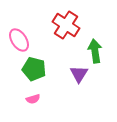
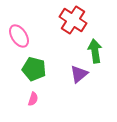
red cross: moved 7 px right, 5 px up
pink ellipse: moved 4 px up
purple triangle: rotated 18 degrees clockwise
pink semicircle: rotated 56 degrees counterclockwise
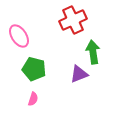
red cross: rotated 32 degrees clockwise
green arrow: moved 2 px left, 1 px down
purple triangle: rotated 18 degrees clockwise
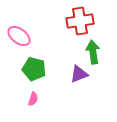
red cross: moved 7 px right, 1 px down; rotated 16 degrees clockwise
pink ellipse: rotated 20 degrees counterclockwise
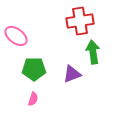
pink ellipse: moved 3 px left
green pentagon: rotated 15 degrees counterclockwise
purple triangle: moved 7 px left
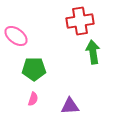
purple triangle: moved 2 px left, 32 px down; rotated 18 degrees clockwise
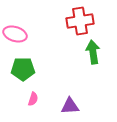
pink ellipse: moved 1 px left, 2 px up; rotated 20 degrees counterclockwise
green pentagon: moved 11 px left
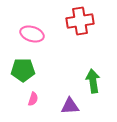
pink ellipse: moved 17 px right
green arrow: moved 29 px down
green pentagon: moved 1 px down
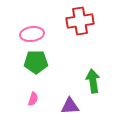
pink ellipse: rotated 25 degrees counterclockwise
green pentagon: moved 13 px right, 8 px up
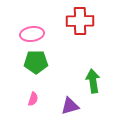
red cross: rotated 8 degrees clockwise
purple triangle: rotated 12 degrees counterclockwise
